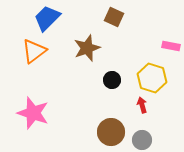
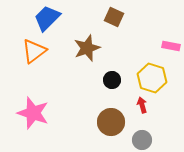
brown circle: moved 10 px up
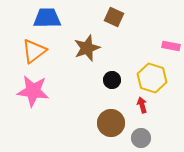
blue trapezoid: rotated 44 degrees clockwise
pink star: moved 22 px up; rotated 12 degrees counterclockwise
brown circle: moved 1 px down
gray circle: moved 1 px left, 2 px up
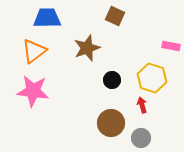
brown square: moved 1 px right, 1 px up
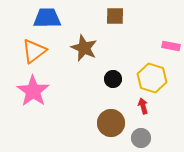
brown square: rotated 24 degrees counterclockwise
brown star: moved 3 px left; rotated 28 degrees counterclockwise
black circle: moved 1 px right, 1 px up
pink star: rotated 28 degrees clockwise
red arrow: moved 1 px right, 1 px down
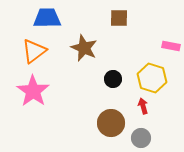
brown square: moved 4 px right, 2 px down
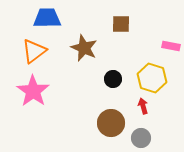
brown square: moved 2 px right, 6 px down
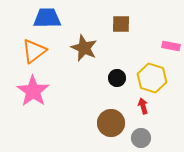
black circle: moved 4 px right, 1 px up
